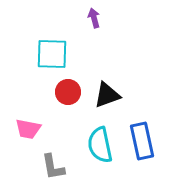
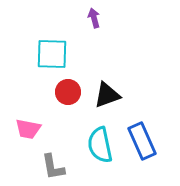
blue rectangle: rotated 12 degrees counterclockwise
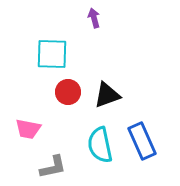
gray L-shape: rotated 92 degrees counterclockwise
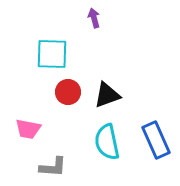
blue rectangle: moved 14 px right, 1 px up
cyan semicircle: moved 7 px right, 3 px up
gray L-shape: rotated 16 degrees clockwise
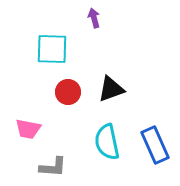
cyan square: moved 5 px up
black triangle: moved 4 px right, 6 px up
blue rectangle: moved 1 px left, 5 px down
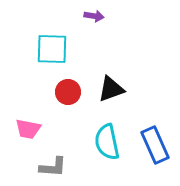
purple arrow: moved 2 px up; rotated 114 degrees clockwise
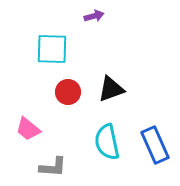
purple arrow: rotated 24 degrees counterclockwise
pink trapezoid: rotated 28 degrees clockwise
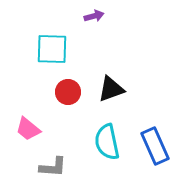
blue rectangle: moved 1 px down
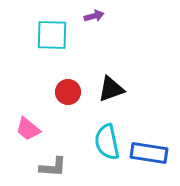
cyan square: moved 14 px up
blue rectangle: moved 6 px left, 7 px down; rotated 57 degrees counterclockwise
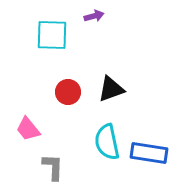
pink trapezoid: rotated 12 degrees clockwise
gray L-shape: rotated 92 degrees counterclockwise
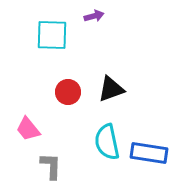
gray L-shape: moved 2 px left, 1 px up
